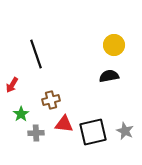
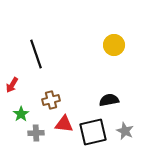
black semicircle: moved 24 px down
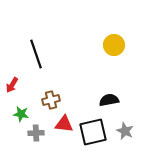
green star: rotated 28 degrees counterclockwise
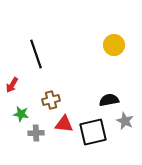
gray star: moved 10 px up
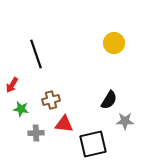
yellow circle: moved 2 px up
black semicircle: rotated 132 degrees clockwise
green star: moved 5 px up
gray star: rotated 24 degrees counterclockwise
black square: moved 12 px down
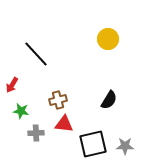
yellow circle: moved 6 px left, 4 px up
black line: rotated 24 degrees counterclockwise
brown cross: moved 7 px right
green star: moved 2 px down
gray star: moved 25 px down
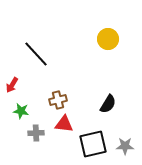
black semicircle: moved 1 px left, 4 px down
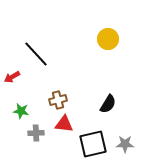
red arrow: moved 8 px up; rotated 28 degrees clockwise
gray star: moved 2 px up
